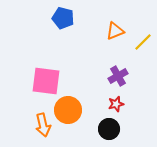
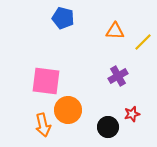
orange triangle: rotated 24 degrees clockwise
red star: moved 16 px right, 10 px down
black circle: moved 1 px left, 2 px up
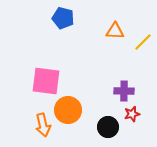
purple cross: moved 6 px right, 15 px down; rotated 30 degrees clockwise
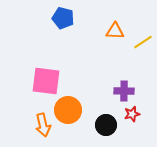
yellow line: rotated 12 degrees clockwise
black circle: moved 2 px left, 2 px up
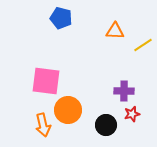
blue pentagon: moved 2 px left
yellow line: moved 3 px down
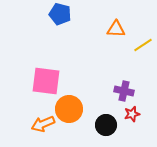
blue pentagon: moved 1 px left, 4 px up
orange triangle: moved 1 px right, 2 px up
purple cross: rotated 12 degrees clockwise
orange circle: moved 1 px right, 1 px up
orange arrow: moved 1 px up; rotated 80 degrees clockwise
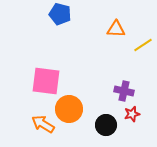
orange arrow: rotated 55 degrees clockwise
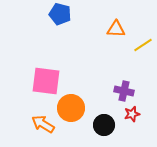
orange circle: moved 2 px right, 1 px up
black circle: moved 2 px left
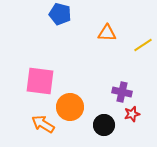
orange triangle: moved 9 px left, 4 px down
pink square: moved 6 px left
purple cross: moved 2 px left, 1 px down
orange circle: moved 1 px left, 1 px up
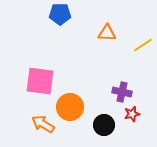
blue pentagon: rotated 15 degrees counterclockwise
